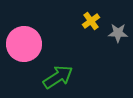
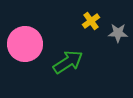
pink circle: moved 1 px right
green arrow: moved 10 px right, 15 px up
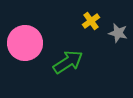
gray star: rotated 12 degrees clockwise
pink circle: moved 1 px up
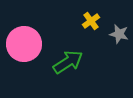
gray star: moved 1 px right, 1 px down
pink circle: moved 1 px left, 1 px down
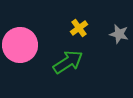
yellow cross: moved 12 px left, 7 px down
pink circle: moved 4 px left, 1 px down
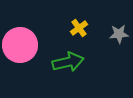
gray star: rotated 18 degrees counterclockwise
green arrow: rotated 20 degrees clockwise
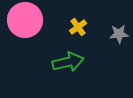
yellow cross: moved 1 px left, 1 px up
pink circle: moved 5 px right, 25 px up
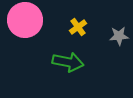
gray star: moved 2 px down
green arrow: rotated 24 degrees clockwise
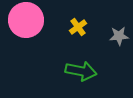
pink circle: moved 1 px right
green arrow: moved 13 px right, 9 px down
